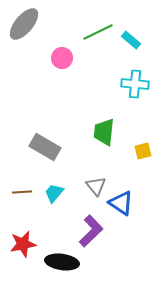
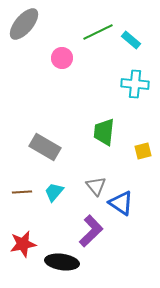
cyan trapezoid: moved 1 px up
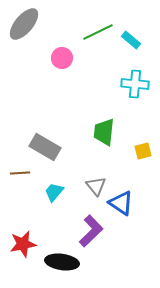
brown line: moved 2 px left, 19 px up
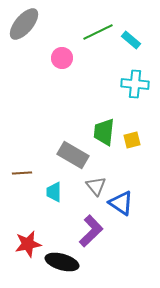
gray rectangle: moved 28 px right, 8 px down
yellow square: moved 11 px left, 11 px up
brown line: moved 2 px right
cyan trapezoid: rotated 40 degrees counterclockwise
red star: moved 5 px right
black ellipse: rotated 8 degrees clockwise
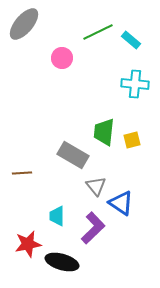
cyan trapezoid: moved 3 px right, 24 px down
purple L-shape: moved 2 px right, 3 px up
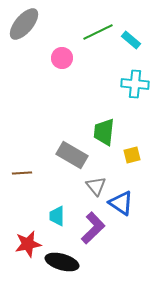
yellow square: moved 15 px down
gray rectangle: moved 1 px left
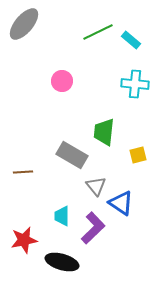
pink circle: moved 23 px down
yellow square: moved 6 px right
brown line: moved 1 px right, 1 px up
cyan trapezoid: moved 5 px right
red star: moved 4 px left, 4 px up
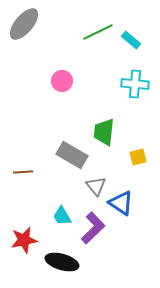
yellow square: moved 2 px down
cyan trapezoid: rotated 30 degrees counterclockwise
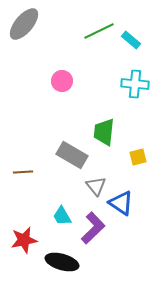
green line: moved 1 px right, 1 px up
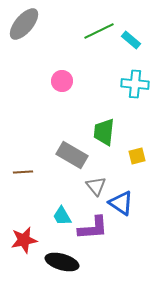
yellow square: moved 1 px left, 1 px up
purple L-shape: rotated 40 degrees clockwise
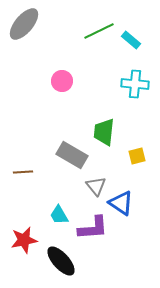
cyan trapezoid: moved 3 px left, 1 px up
black ellipse: moved 1 px left, 1 px up; rotated 32 degrees clockwise
